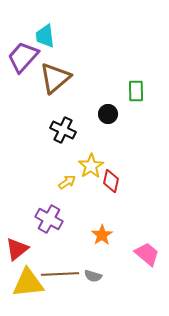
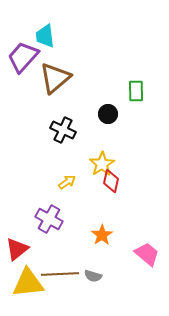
yellow star: moved 11 px right, 2 px up
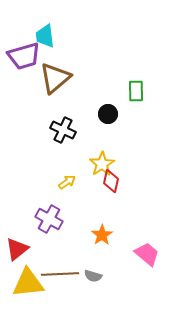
purple trapezoid: moved 1 px right, 1 px up; rotated 148 degrees counterclockwise
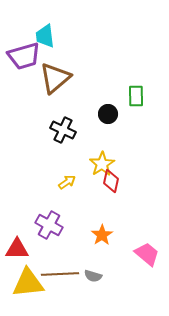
green rectangle: moved 5 px down
purple cross: moved 6 px down
red triangle: rotated 40 degrees clockwise
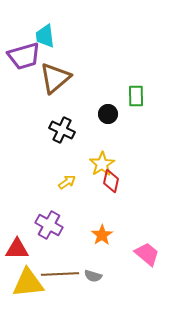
black cross: moved 1 px left
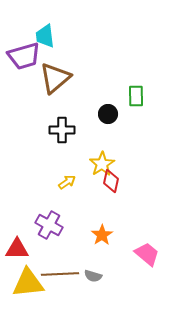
black cross: rotated 25 degrees counterclockwise
